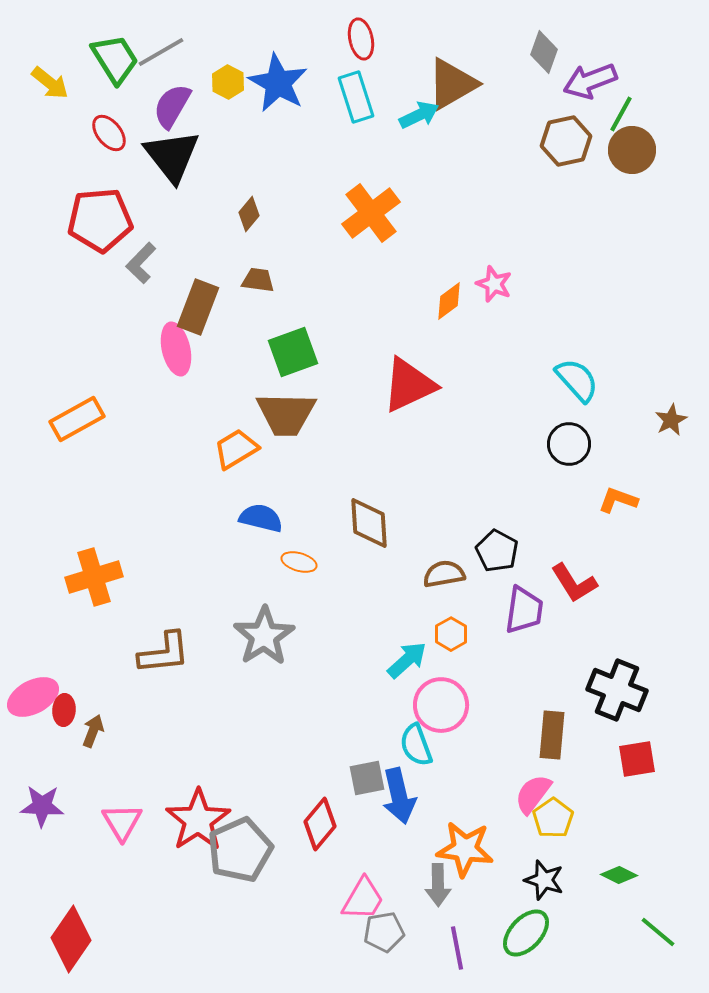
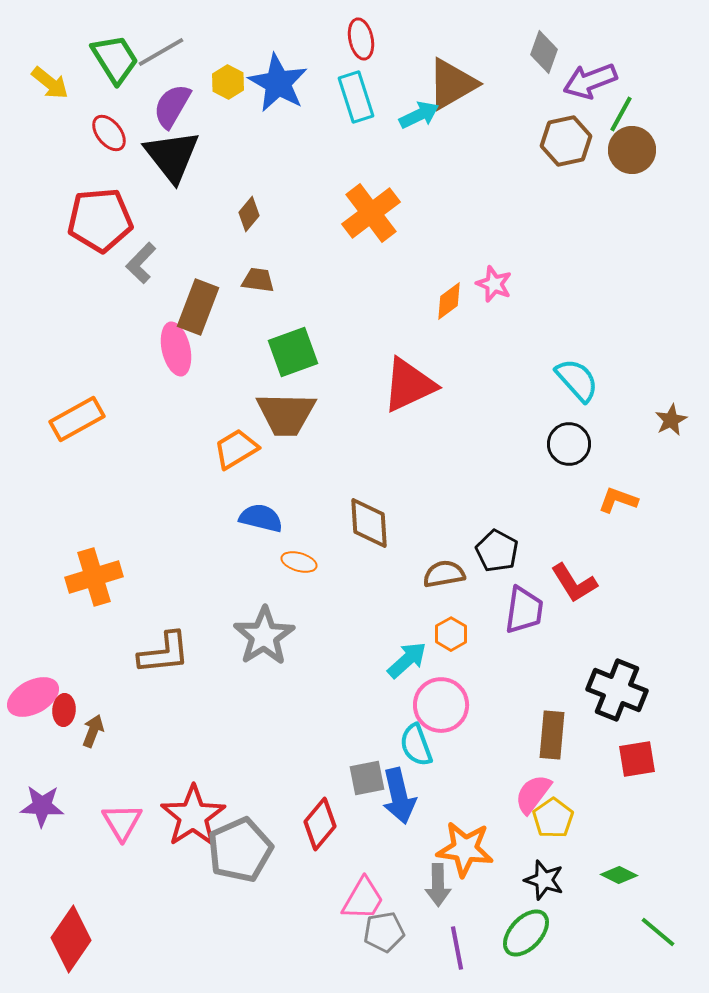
red star at (198, 820): moved 5 px left, 4 px up
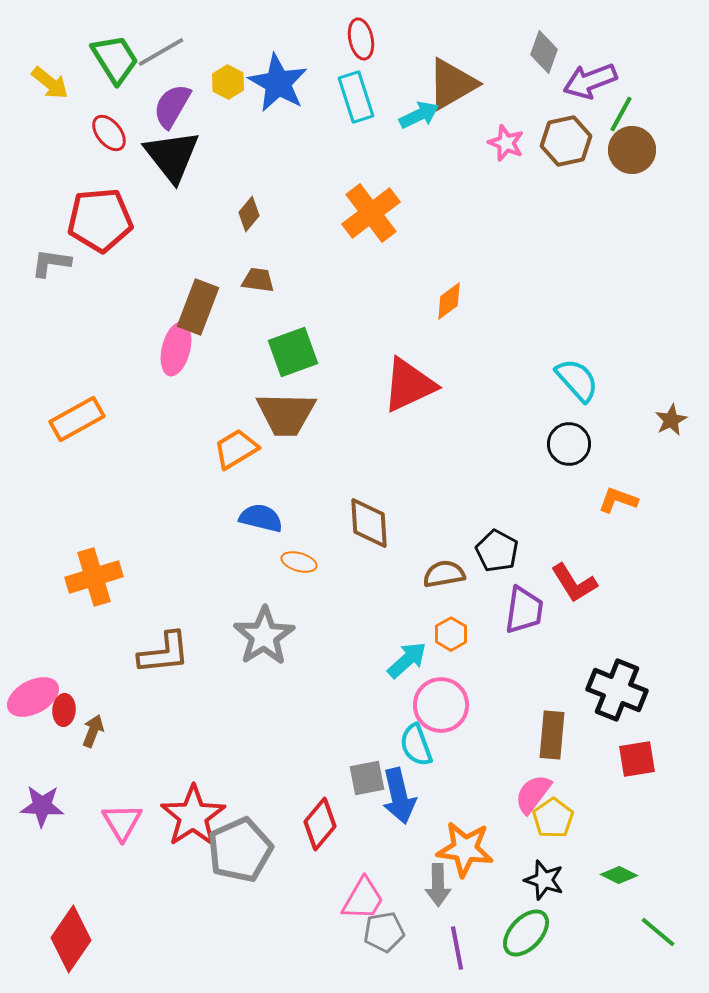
gray L-shape at (141, 263): moved 90 px left; rotated 54 degrees clockwise
pink star at (494, 284): moved 12 px right, 141 px up
pink ellipse at (176, 349): rotated 27 degrees clockwise
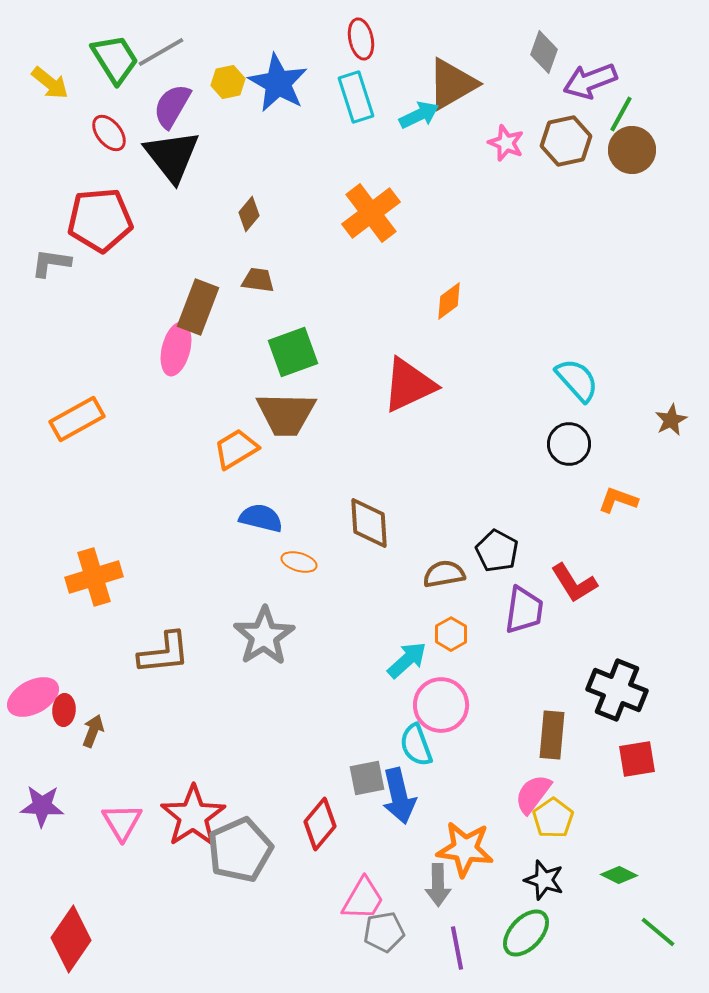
yellow hexagon at (228, 82): rotated 20 degrees clockwise
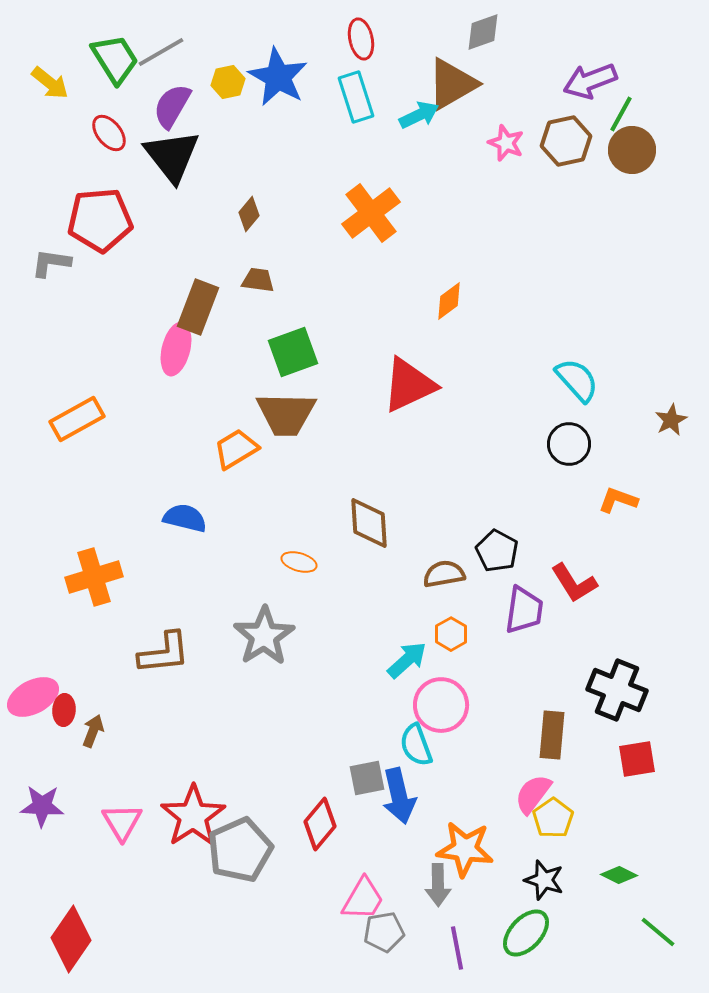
gray diamond at (544, 52): moved 61 px left, 20 px up; rotated 51 degrees clockwise
blue star at (278, 83): moved 6 px up
blue semicircle at (261, 518): moved 76 px left
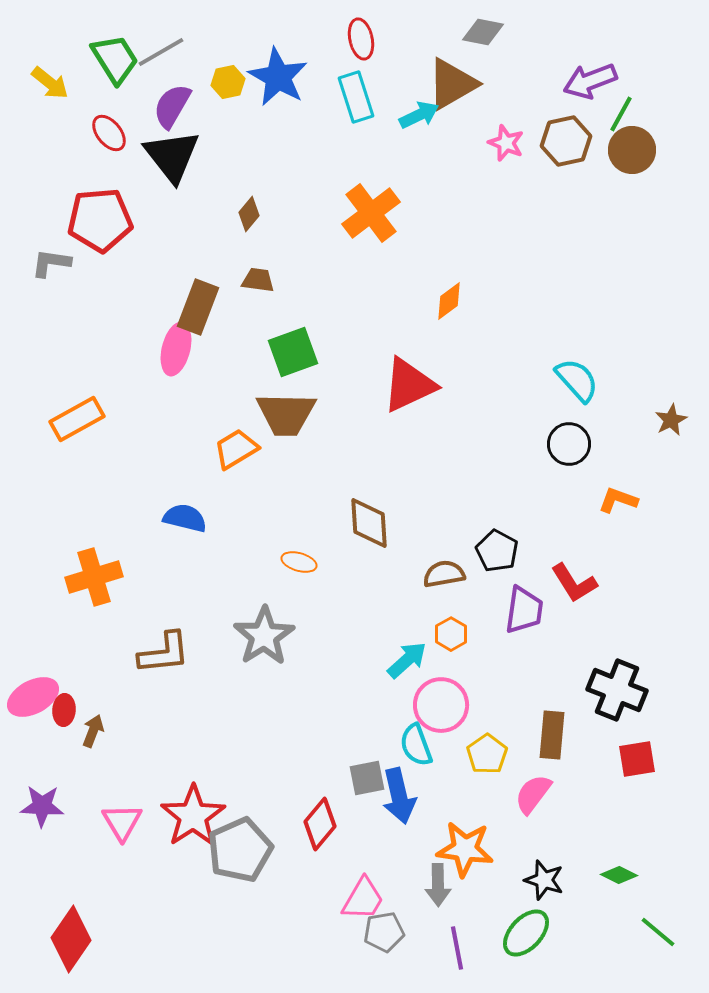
gray diamond at (483, 32): rotated 30 degrees clockwise
yellow pentagon at (553, 818): moved 66 px left, 64 px up
